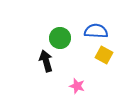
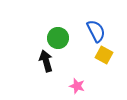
blue semicircle: rotated 60 degrees clockwise
green circle: moved 2 px left
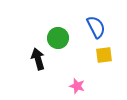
blue semicircle: moved 4 px up
yellow square: rotated 36 degrees counterclockwise
black arrow: moved 8 px left, 2 px up
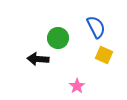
yellow square: rotated 30 degrees clockwise
black arrow: rotated 70 degrees counterclockwise
pink star: rotated 21 degrees clockwise
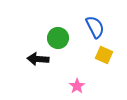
blue semicircle: moved 1 px left
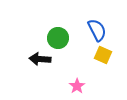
blue semicircle: moved 2 px right, 3 px down
yellow square: moved 1 px left
black arrow: moved 2 px right
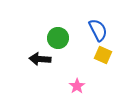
blue semicircle: moved 1 px right
